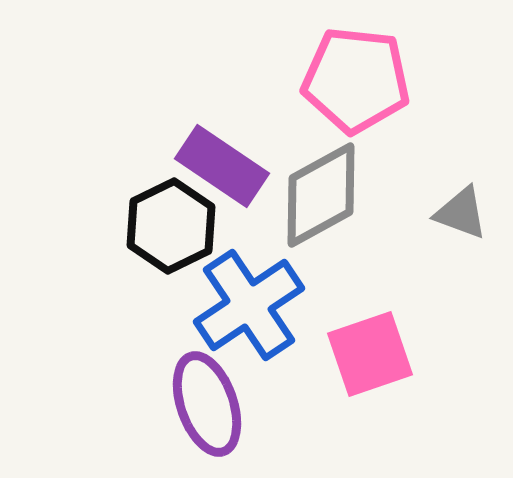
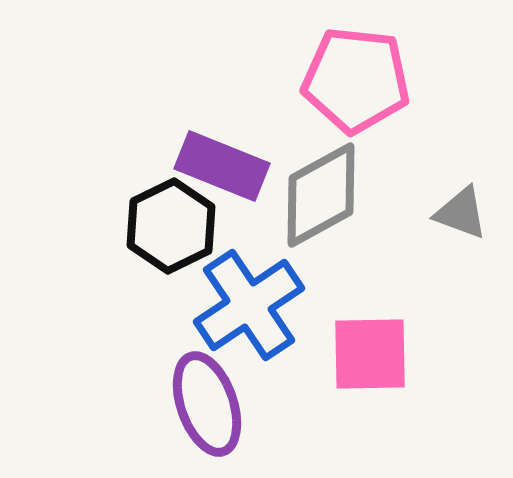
purple rectangle: rotated 12 degrees counterclockwise
pink square: rotated 18 degrees clockwise
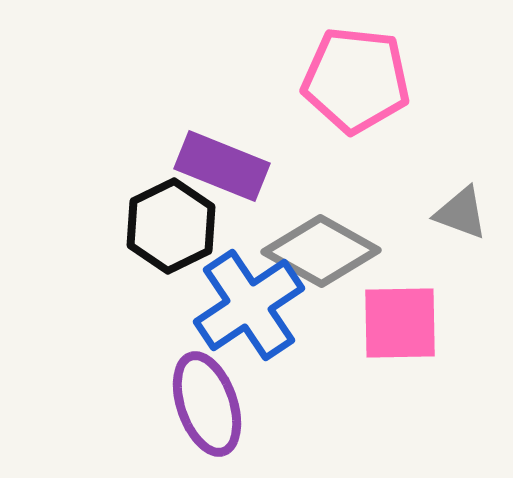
gray diamond: moved 56 px down; rotated 58 degrees clockwise
pink square: moved 30 px right, 31 px up
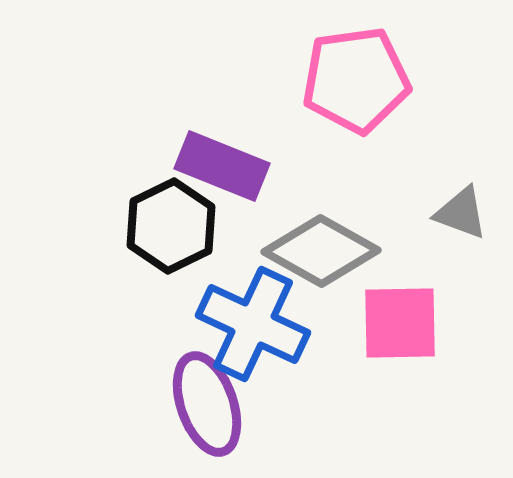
pink pentagon: rotated 14 degrees counterclockwise
blue cross: moved 4 px right, 19 px down; rotated 31 degrees counterclockwise
